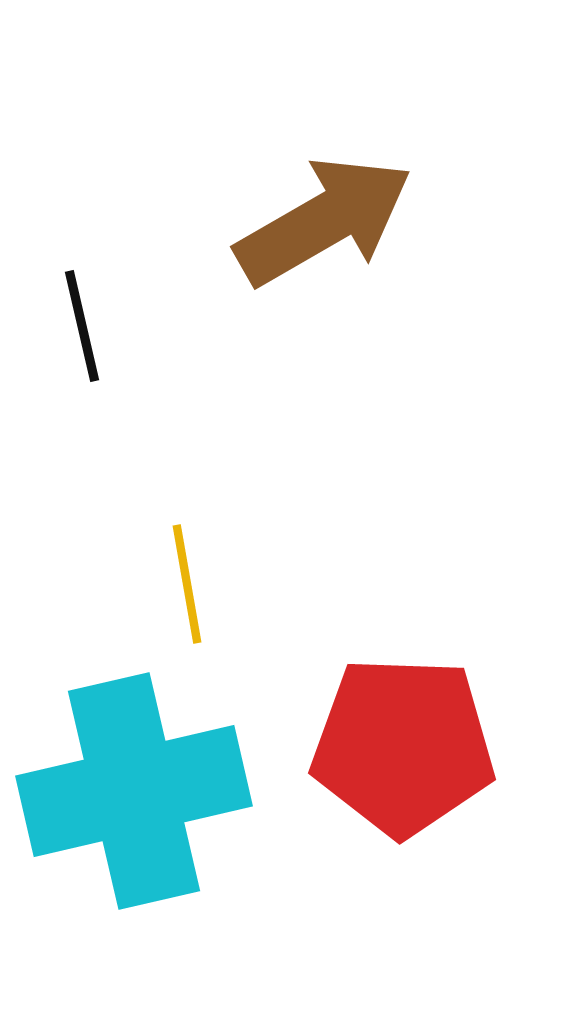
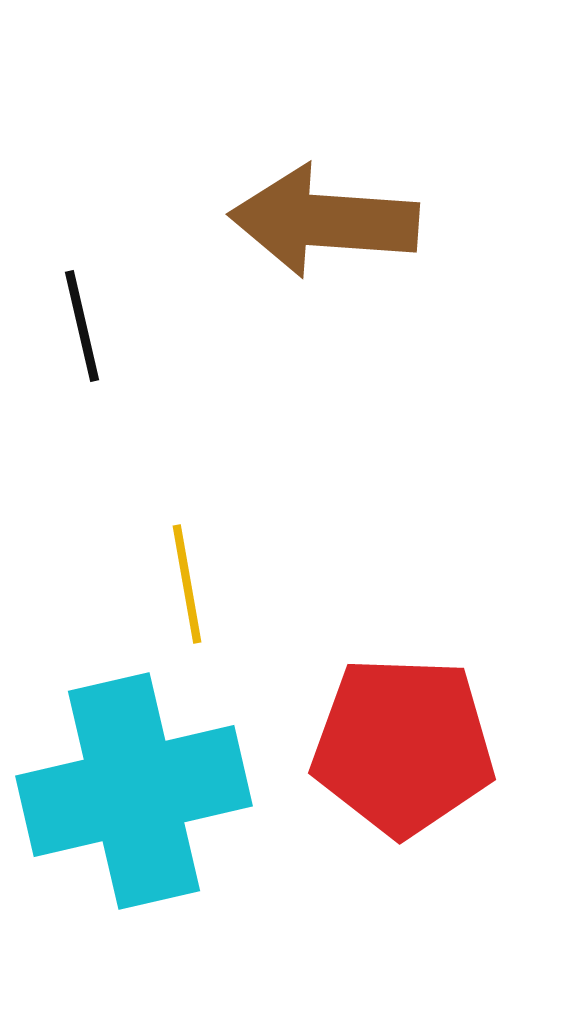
brown arrow: rotated 146 degrees counterclockwise
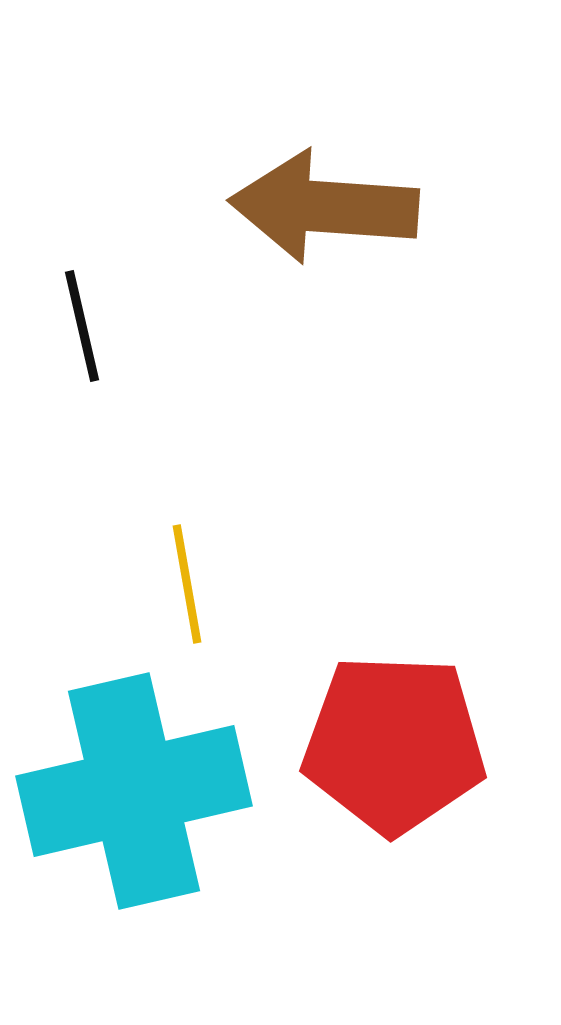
brown arrow: moved 14 px up
red pentagon: moved 9 px left, 2 px up
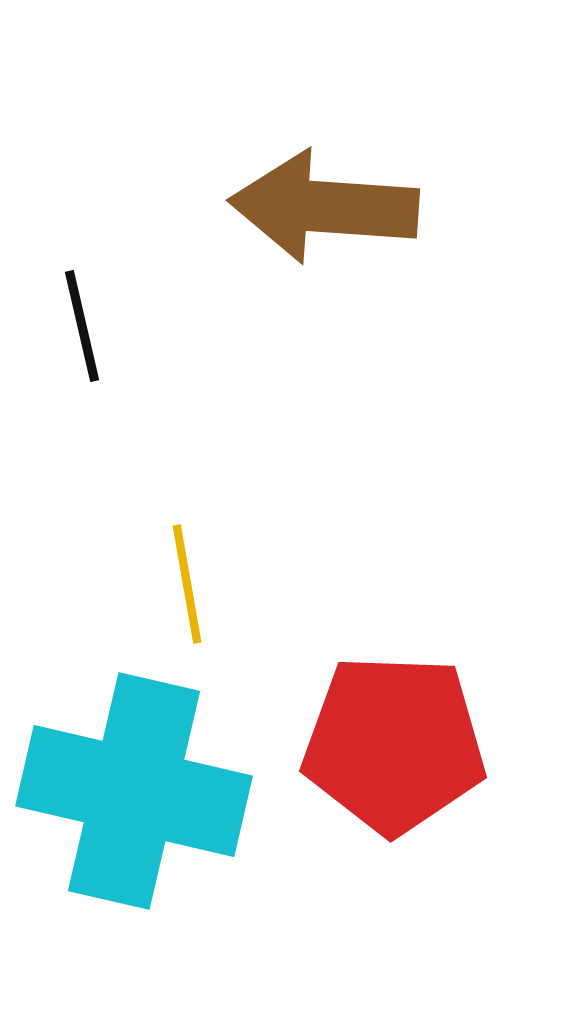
cyan cross: rotated 26 degrees clockwise
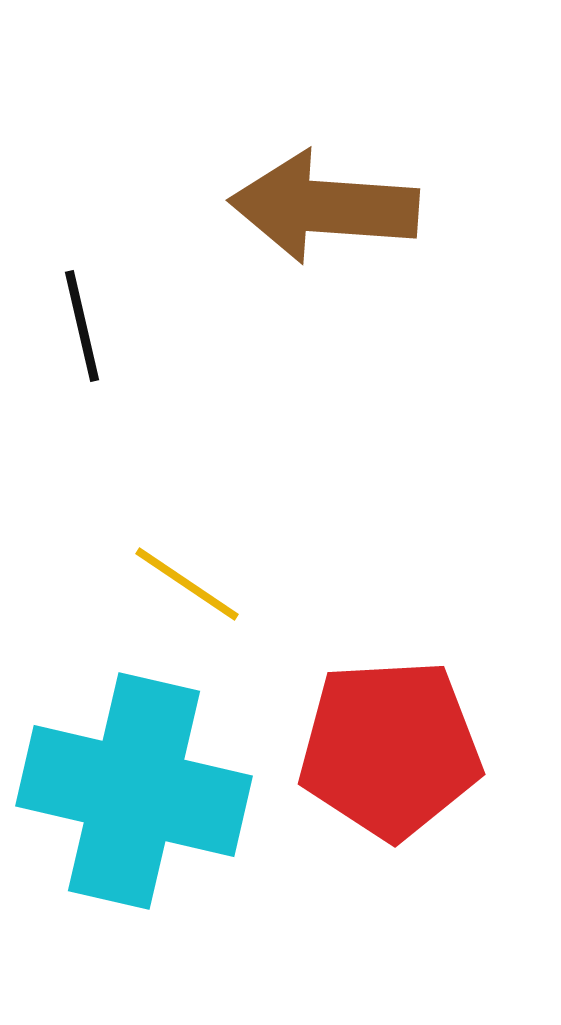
yellow line: rotated 46 degrees counterclockwise
red pentagon: moved 4 px left, 5 px down; rotated 5 degrees counterclockwise
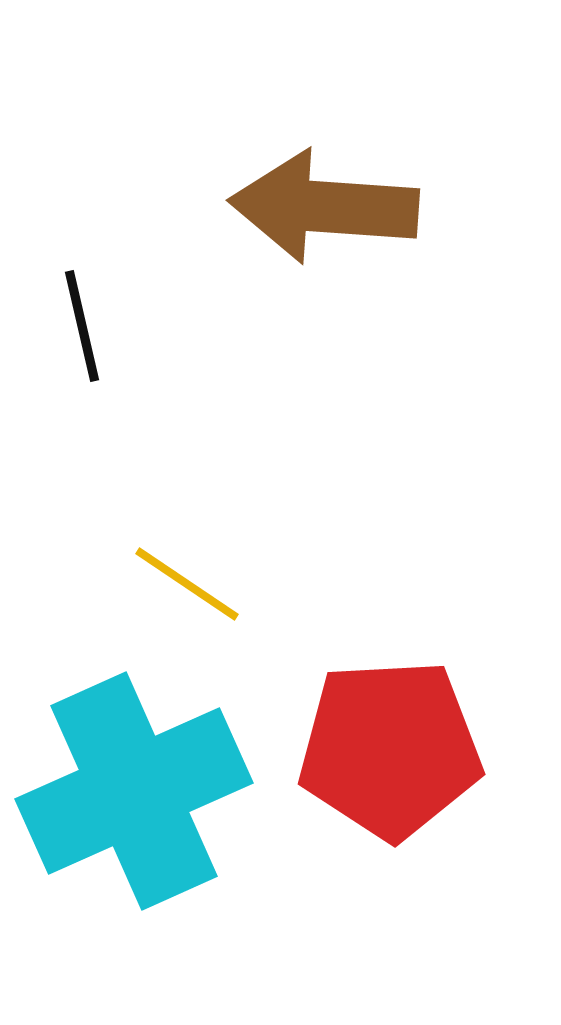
cyan cross: rotated 37 degrees counterclockwise
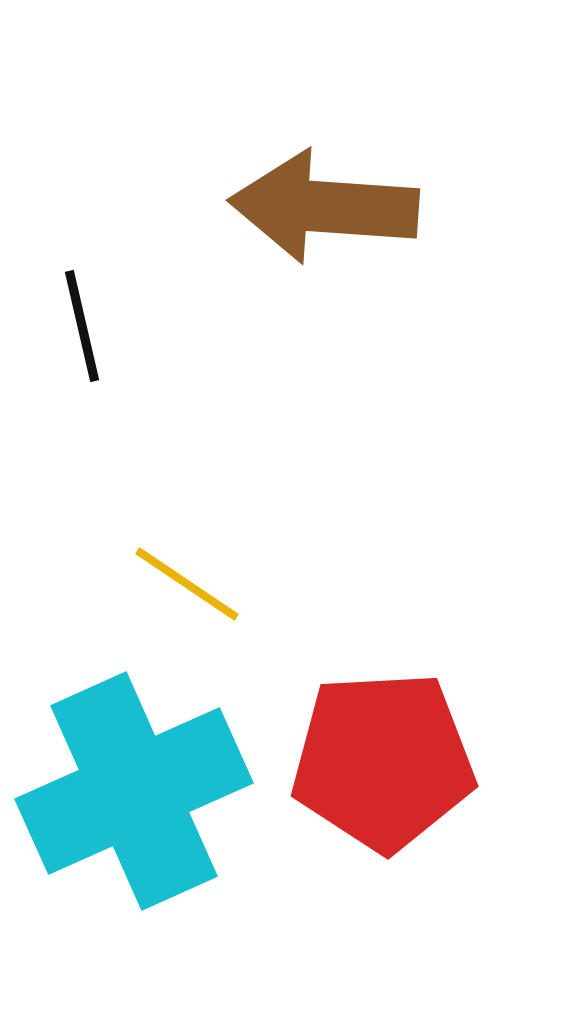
red pentagon: moved 7 px left, 12 px down
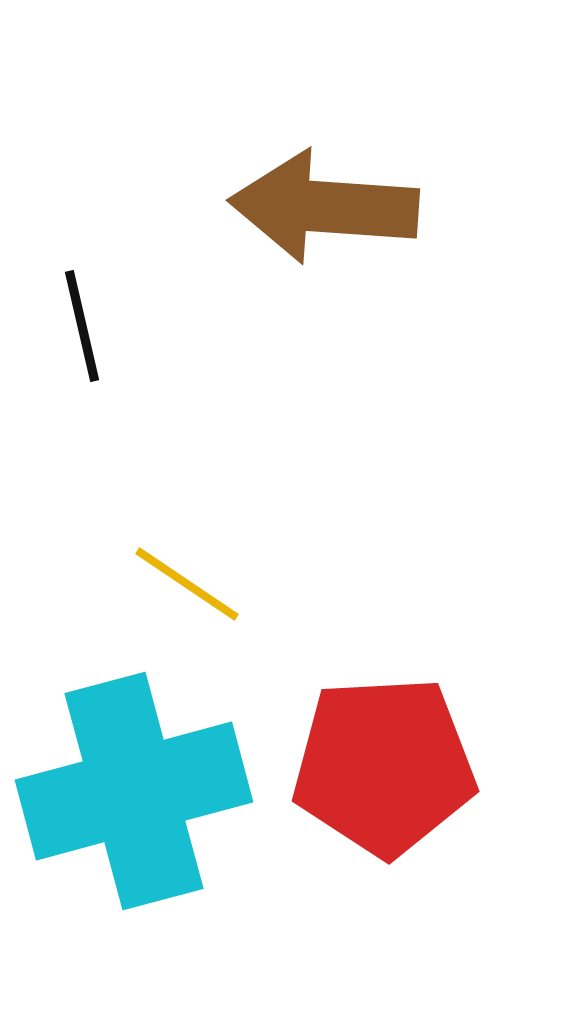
red pentagon: moved 1 px right, 5 px down
cyan cross: rotated 9 degrees clockwise
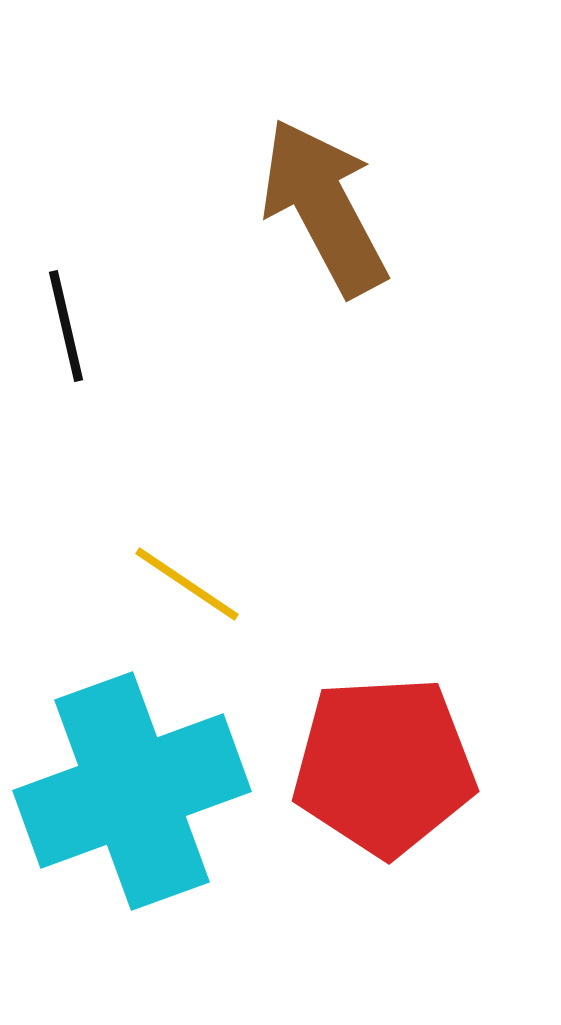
brown arrow: rotated 58 degrees clockwise
black line: moved 16 px left
cyan cross: moved 2 px left; rotated 5 degrees counterclockwise
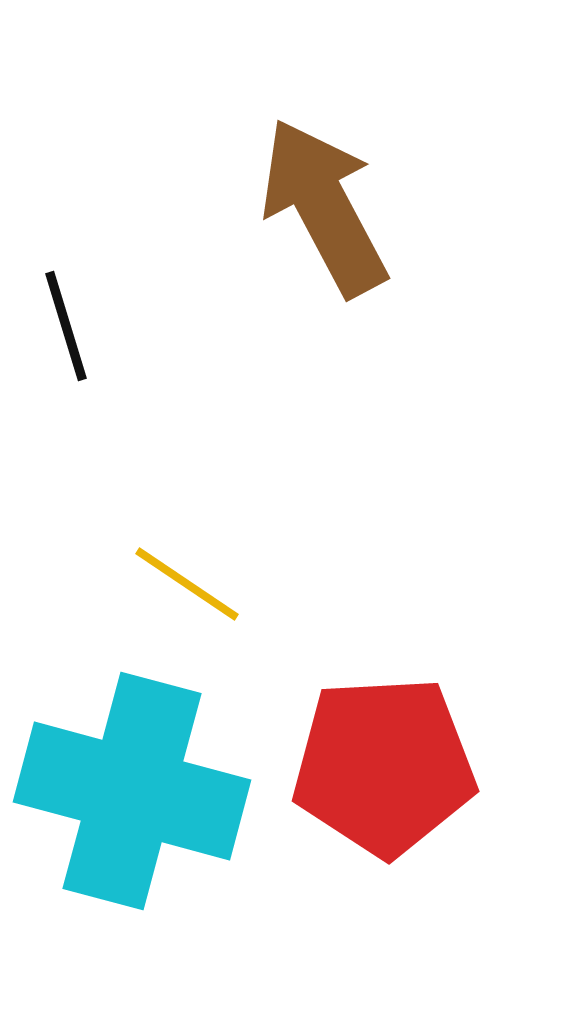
black line: rotated 4 degrees counterclockwise
cyan cross: rotated 35 degrees clockwise
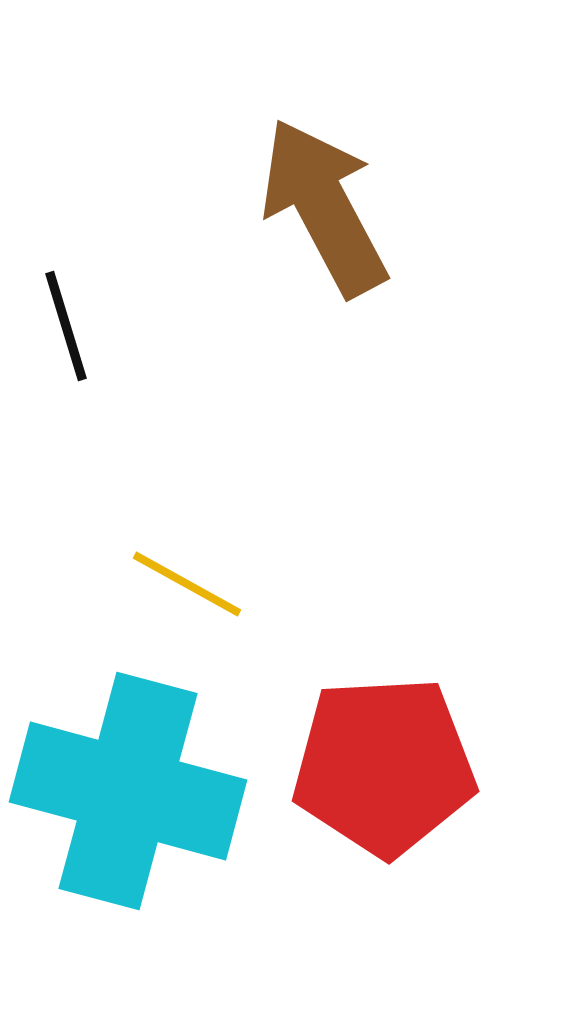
yellow line: rotated 5 degrees counterclockwise
cyan cross: moved 4 px left
